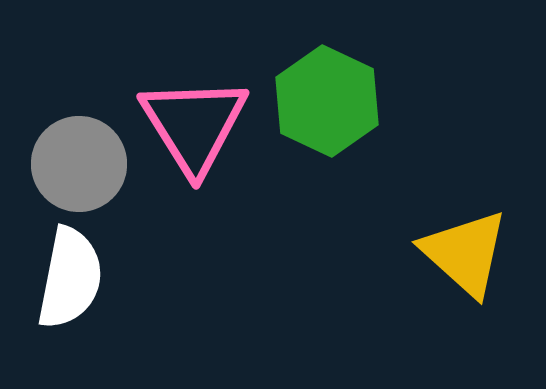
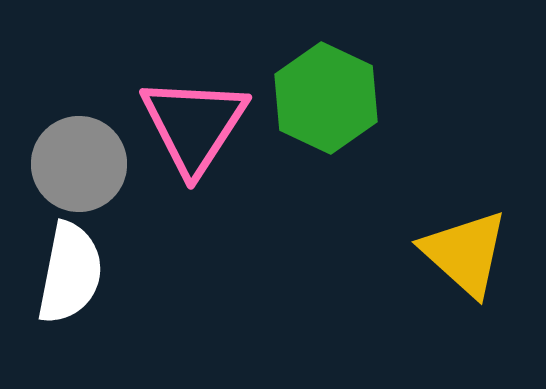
green hexagon: moved 1 px left, 3 px up
pink triangle: rotated 5 degrees clockwise
white semicircle: moved 5 px up
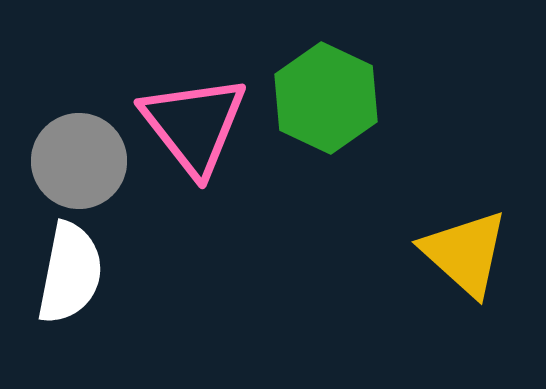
pink triangle: rotated 11 degrees counterclockwise
gray circle: moved 3 px up
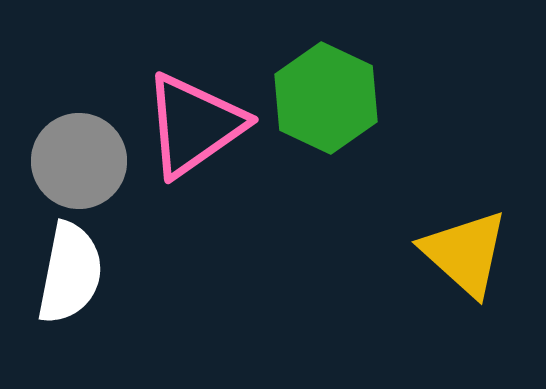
pink triangle: rotated 33 degrees clockwise
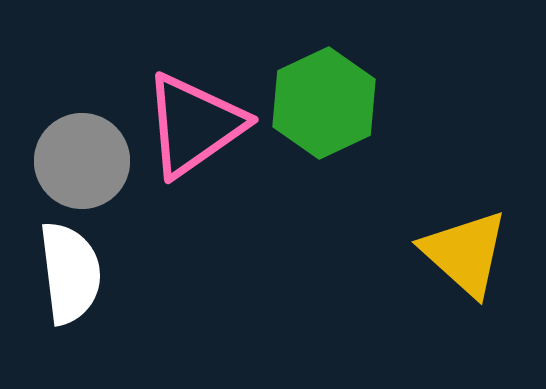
green hexagon: moved 2 px left, 5 px down; rotated 10 degrees clockwise
gray circle: moved 3 px right
white semicircle: rotated 18 degrees counterclockwise
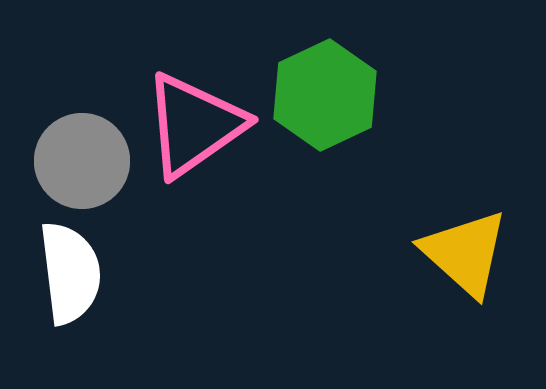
green hexagon: moved 1 px right, 8 px up
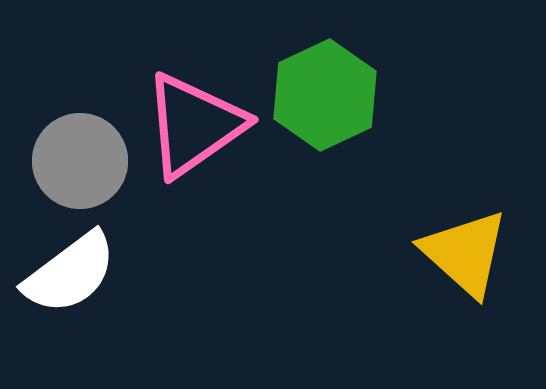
gray circle: moved 2 px left
white semicircle: rotated 60 degrees clockwise
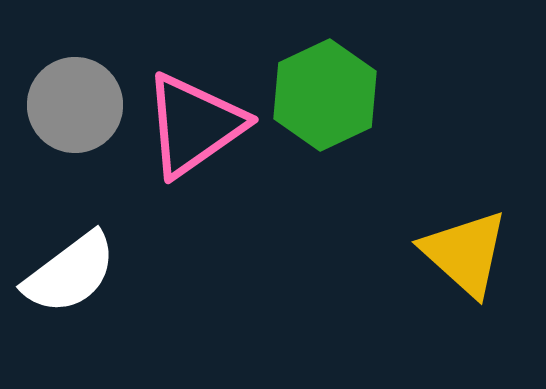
gray circle: moved 5 px left, 56 px up
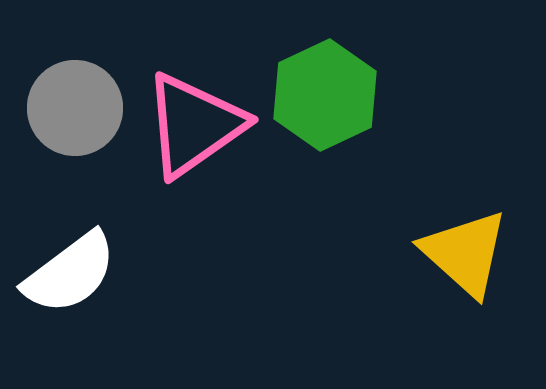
gray circle: moved 3 px down
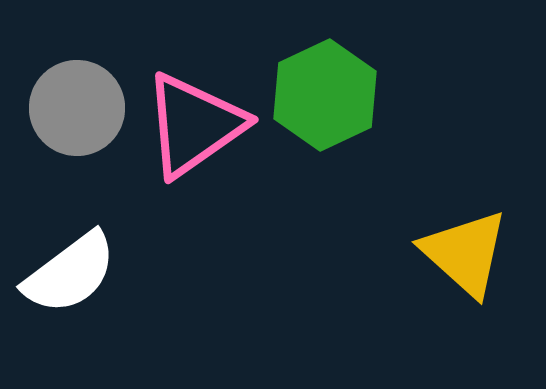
gray circle: moved 2 px right
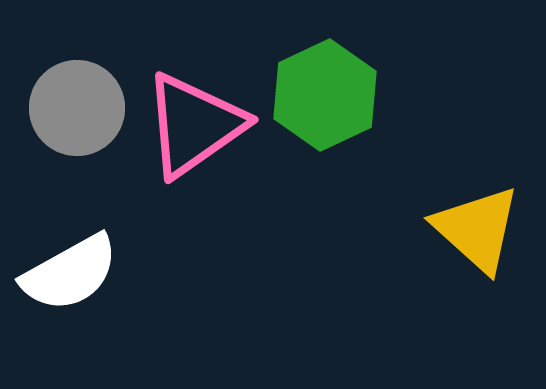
yellow triangle: moved 12 px right, 24 px up
white semicircle: rotated 8 degrees clockwise
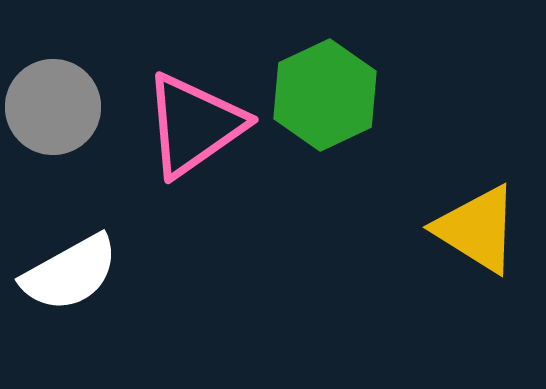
gray circle: moved 24 px left, 1 px up
yellow triangle: rotated 10 degrees counterclockwise
